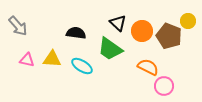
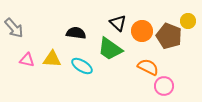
gray arrow: moved 4 px left, 2 px down
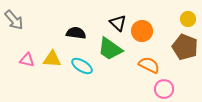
yellow circle: moved 2 px up
gray arrow: moved 8 px up
brown pentagon: moved 16 px right, 11 px down
orange semicircle: moved 1 px right, 2 px up
pink circle: moved 3 px down
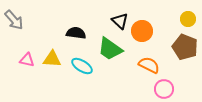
black triangle: moved 2 px right, 2 px up
